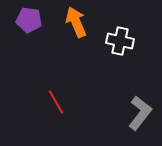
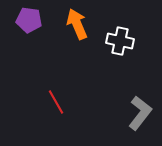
orange arrow: moved 1 px right, 2 px down
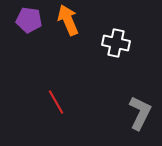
orange arrow: moved 9 px left, 4 px up
white cross: moved 4 px left, 2 px down
gray L-shape: rotated 12 degrees counterclockwise
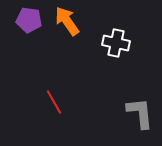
orange arrow: moved 1 px left, 1 px down; rotated 12 degrees counterclockwise
red line: moved 2 px left
gray L-shape: rotated 32 degrees counterclockwise
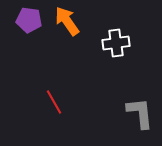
white cross: rotated 20 degrees counterclockwise
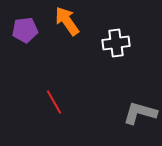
purple pentagon: moved 4 px left, 10 px down; rotated 15 degrees counterclockwise
gray L-shape: rotated 68 degrees counterclockwise
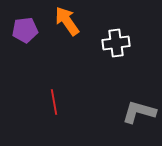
red line: rotated 20 degrees clockwise
gray L-shape: moved 1 px left, 1 px up
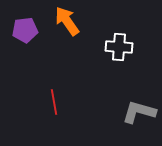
white cross: moved 3 px right, 4 px down; rotated 12 degrees clockwise
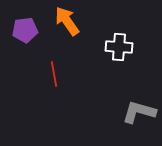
red line: moved 28 px up
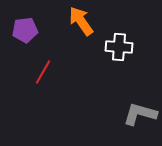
orange arrow: moved 14 px right
red line: moved 11 px left, 2 px up; rotated 40 degrees clockwise
gray L-shape: moved 1 px right, 2 px down
